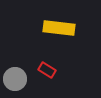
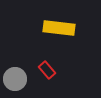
red rectangle: rotated 18 degrees clockwise
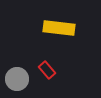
gray circle: moved 2 px right
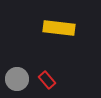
red rectangle: moved 10 px down
